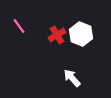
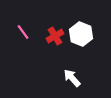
pink line: moved 4 px right, 6 px down
red cross: moved 2 px left, 1 px down
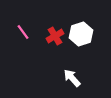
white hexagon: rotated 20 degrees clockwise
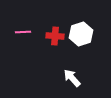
pink line: rotated 56 degrees counterclockwise
red cross: rotated 36 degrees clockwise
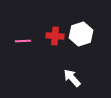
pink line: moved 9 px down
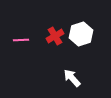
red cross: rotated 36 degrees counterclockwise
pink line: moved 2 px left, 1 px up
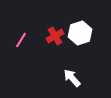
white hexagon: moved 1 px left, 1 px up
pink line: rotated 56 degrees counterclockwise
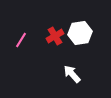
white hexagon: rotated 10 degrees clockwise
white arrow: moved 4 px up
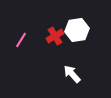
white hexagon: moved 3 px left, 3 px up
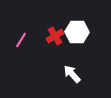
white hexagon: moved 2 px down; rotated 10 degrees clockwise
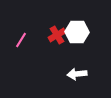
red cross: moved 2 px right, 1 px up
white arrow: moved 5 px right; rotated 54 degrees counterclockwise
